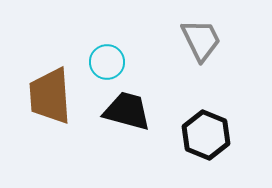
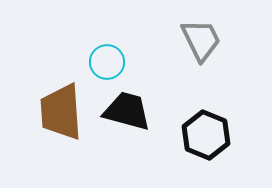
brown trapezoid: moved 11 px right, 16 px down
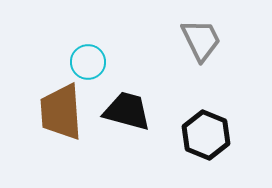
cyan circle: moved 19 px left
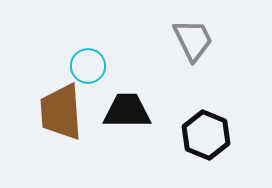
gray trapezoid: moved 8 px left
cyan circle: moved 4 px down
black trapezoid: rotated 15 degrees counterclockwise
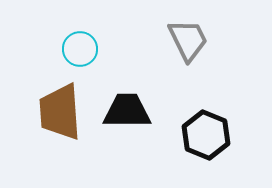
gray trapezoid: moved 5 px left
cyan circle: moved 8 px left, 17 px up
brown trapezoid: moved 1 px left
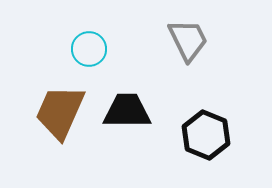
cyan circle: moved 9 px right
brown trapezoid: rotated 28 degrees clockwise
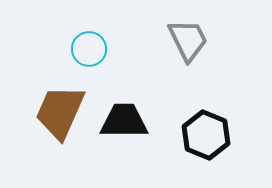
black trapezoid: moved 3 px left, 10 px down
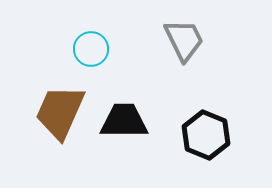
gray trapezoid: moved 4 px left
cyan circle: moved 2 px right
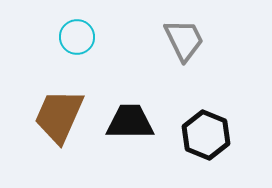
cyan circle: moved 14 px left, 12 px up
brown trapezoid: moved 1 px left, 4 px down
black trapezoid: moved 6 px right, 1 px down
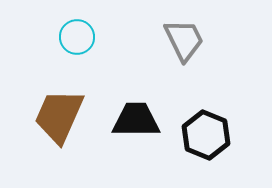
black trapezoid: moved 6 px right, 2 px up
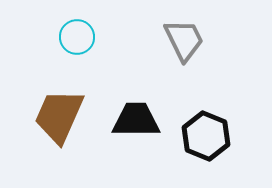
black hexagon: moved 1 px down
